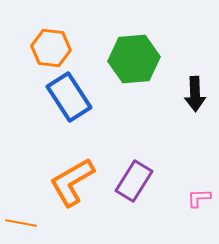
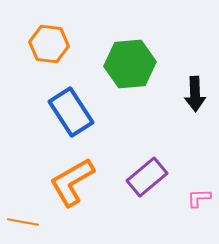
orange hexagon: moved 2 px left, 4 px up
green hexagon: moved 4 px left, 5 px down
blue rectangle: moved 2 px right, 15 px down
purple rectangle: moved 13 px right, 4 px up; rotated 18 degrees clockwise
orange line: moved 2 px right, 1 px up
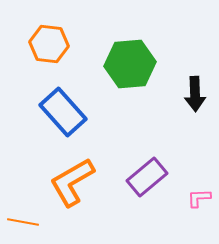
blue rectangle: moved 8 px left; rotated 9 degrees counterclockwise
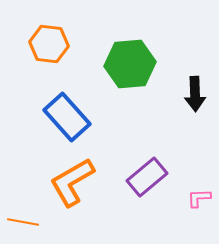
blue rectangle: moved 4 px right, 5 px down
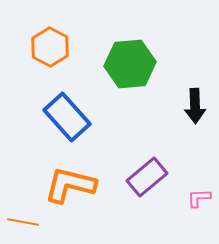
orange hexagon: moved 1 px right, 3 px down; rotated 21 degrees clockwise
black arrow: moved 12 px down
orange L-shape: moved 2 px left, 3 px down; rotated 44 degrees clockwise
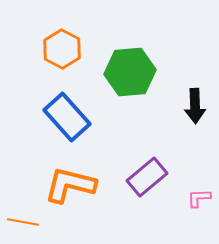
orange hexagon: moved 12 px right, 2 px down
green hexagon: moved 8 px down
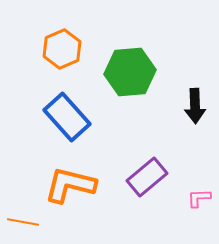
orange hexagon: rotated 9 degrees clockwise
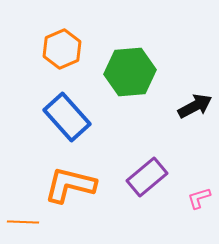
black arrow: rotated 116 degrees counterclockwise
pink L-shape: rotated 15 degrees counterclockwise
orange line: rotated 8 degrees counterclockwise
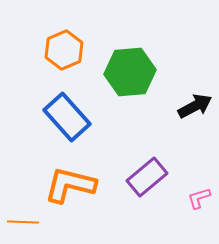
orange hexagon: moved 2 px right, 1 px down
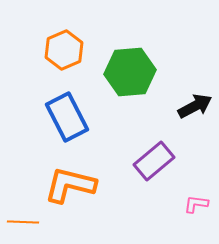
blue rectangle: rotated 15 degrees clockwise
purple rectangle: moved 7 px right, 16 px up
pink L-shape: moved 3 px left, 6 px down; rotated 25 degrees clockwise
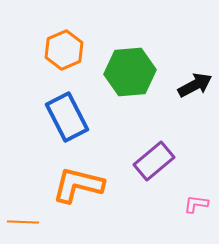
black arrow: moved 21 px up
orange L-shape: moved 8 px right
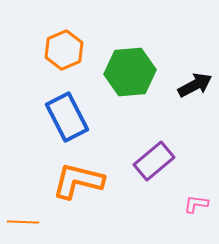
orange L-shape: moved 4 px up
